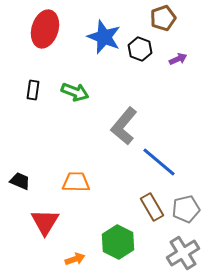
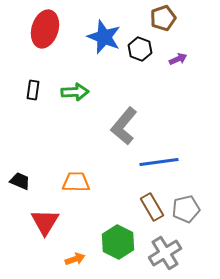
green arrow: rotated 24 degrees counterclockwise
blue line: rotated 48 degrees counterclockwise
gray cross: moved 18 px left
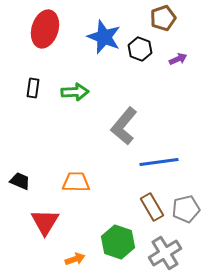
black rectangle: moved 2 px up
green hexagon: rotated 8 degrees counterclockwise
